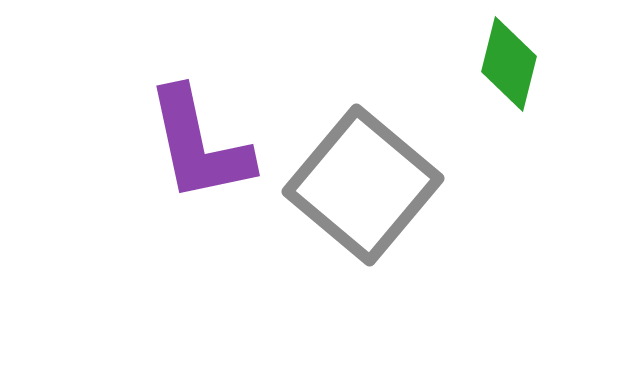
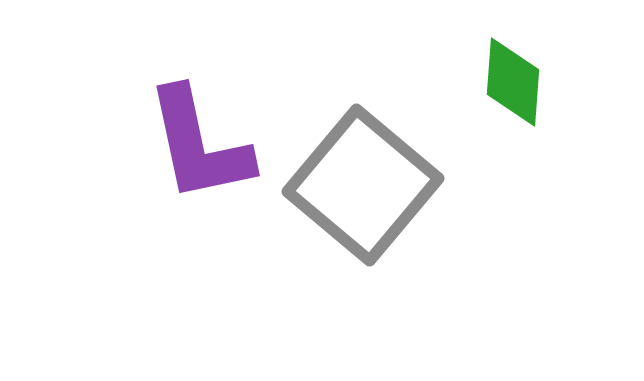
green diamond: moved 4 px right, 18 px down; rotated 10 degrees counterclockwise
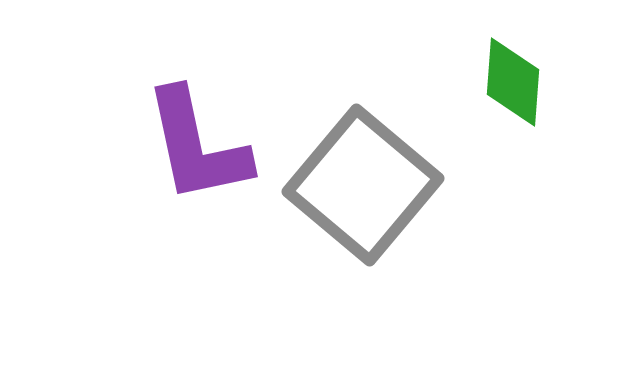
purple L-shape: moved 2 px left, 1 px down
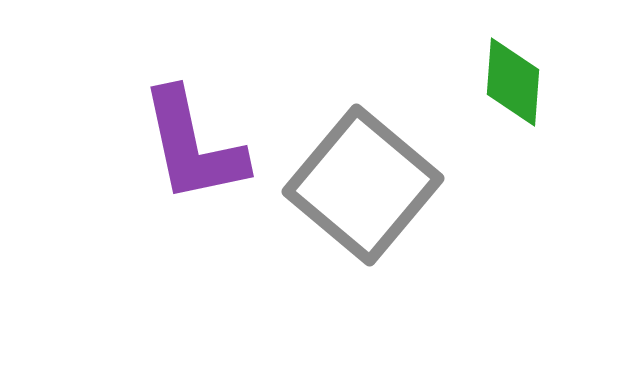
purple L-shape: moved 4 px left
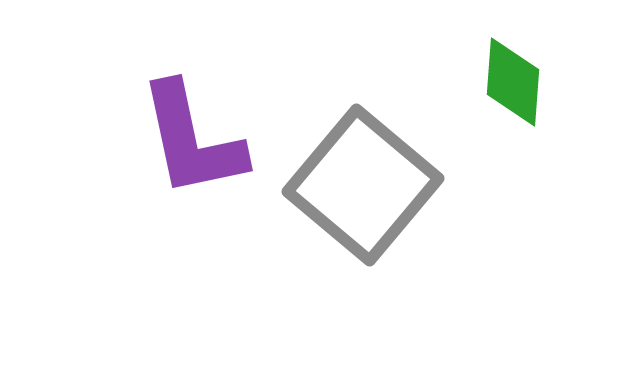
purple L-shape: moved 1 px left, 6 px up
